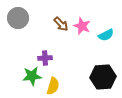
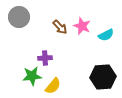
gray circle: moved 1 px right, 1 px up
brown arrow: moved 1 px left, 3 px down
yellow semicircle: rotated 24 degrees clockwise
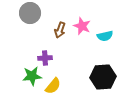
gray circle: moved 11 px right, 4 px up
brown arrow: moved 3 px down; rotated 63 degrees clockwise
cyan semicircle: moved 1 px left, 1 px down; rotated 14 degrees clockwise
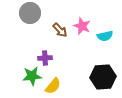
brown arrow: rotated 63 degrees counterclockwise
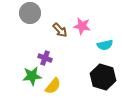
pink star: rotated 12 degrees counterclockwise
cyan semicircle: moved 9 px down
purple cross: rotated 24 degrees clockwise
black hexagon: rotated 20 degrees clockwise
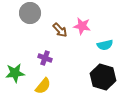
green star: moved 17 px left, 3 px up
yellow semicircle: moved 10 px left
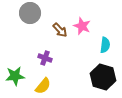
pink star: rotated 12 degrees clockwise
cyan semicircle: rotated 70 degrees counterclockwise
green star: moved 3 px down
